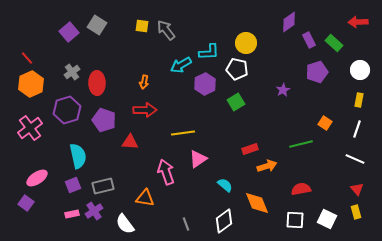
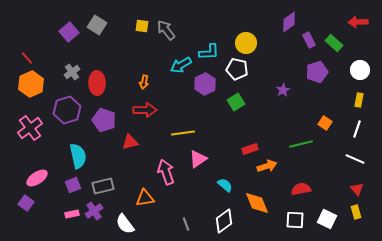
red triangle at (130, 142): rotated 18 degrees counterclockwise
orange triangle at (145, 198): rotated 18 degrees counterclockwise
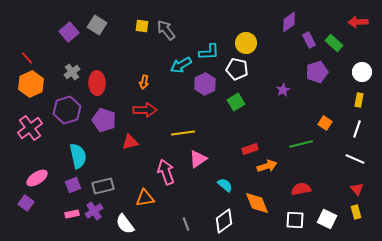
white circle at (360, 70): moved 2 px right, 2 px down
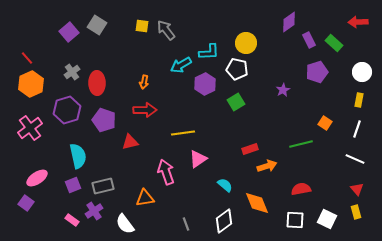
pink rectangle at (72, 214): moved 6 px down; rotated 48 degrees clockwise
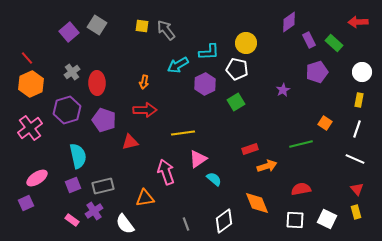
cyan arrow at (181, 65): moved 3 px left
cyan semicircle at (225, 185): moved 11 px left, 6 px up
purple square at (26, 203): rotated 28 degrees clockwise
